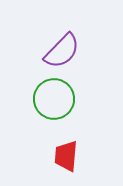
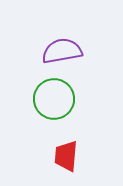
purple semicircle: rotated 144 degrees counterclockwise
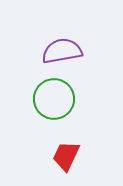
red trapezoid: rotated 20 degrees clockwise
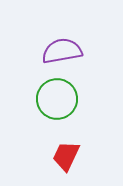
green circle: moved 3 px right
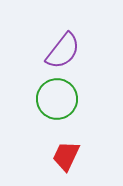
purple semicircle: moved 1 px right; rotated 138 degrees clockwise
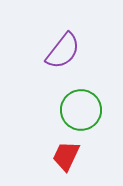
green circle: moved 24 px right, 11 px down
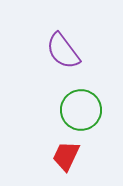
purple semicircle: rotated 105 degrees clockwise
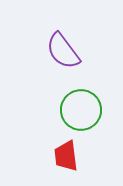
red trapezoid: rotated 32 degrees counterclockwise
